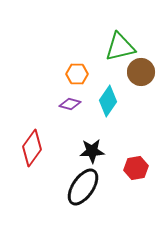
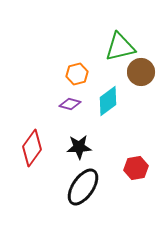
orange hexagon: rotated 15 degrees counterclockwise
cyan diamond: rotated 20 degrees clockwise
black star: moved 13 px left, 4 px up
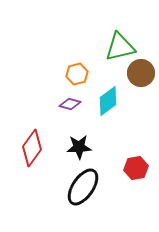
brown circle: moved 1 px down
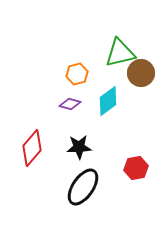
green triangle: moved 6 px down
red diamond: rotated 6 degrees clockwise
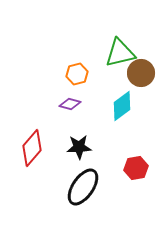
cyan diamond: moved 14 px right, 5 px down
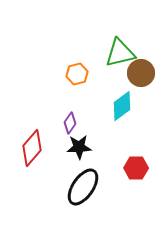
purple diamond: moved 19 px down; rotated 70 degrees counterclockwise
red hexagon: rotated 10 degrees clockwise
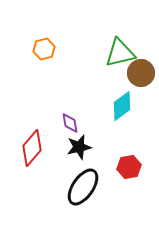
orange hexagon: moved 33 px left, 25 px up
purple diamond: rotated 45 degrees counterclockwise
black star: rotated 10 degrees counterclockwise
red hexagon: moved 7 px left, 1 px up; rotated 10 degrees counterclockwise
